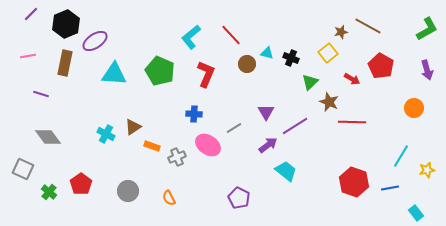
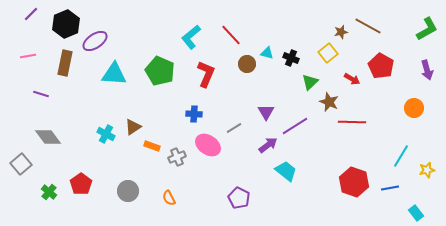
gray square at (23, 169): moved 2 px left, 5 px up; rotated 25 degrees clockwise
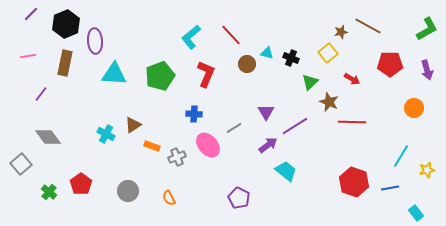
purple ellipse at (95, 41): rotated 60 degrees counterclockwise
red pentagon at (381, 66): moved 9 px right, 2 px up; rotated 30 degrees counterclockwise
green pentagon at (160, 71): moved 5 px down; rotated 28 degrees clockwise
purple line at (41, 94): rotated 70 degrees counterclockwise
brown triangle at (133, 127): moved 2 px up
pink ellipse at (208, 145): rotated 15 degrees clockwise
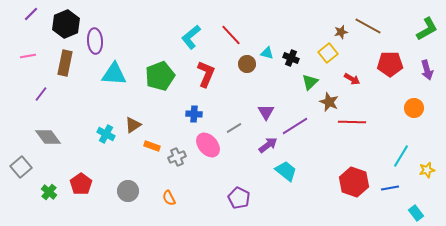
gray square at (21, 164): moved 3 px down
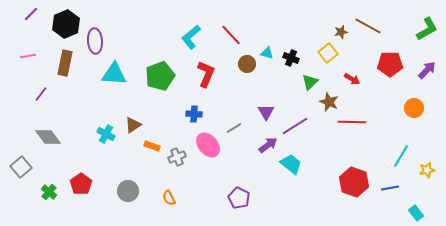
purple arrow at (427, 70): rotated 120 degrees counterclockwise
cyan trapezoid at (286, 171): moved 5 px right, 7 px up
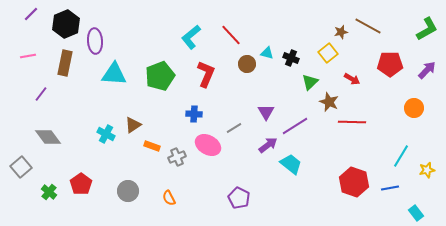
pink ellipse at (208, 145): rotated 20 degrees counterclockwise
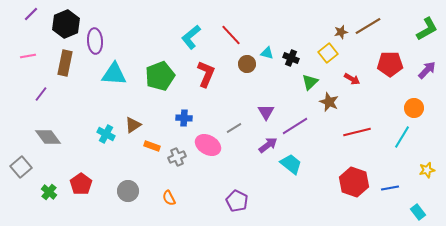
brown line at (368, 26): rotated 60 degrees counterclockwise
blue cross at (194, 114): moved 10 px left, 4 px down
red line at (352, 122): moved 5 px right, 10 px down; rotated 16 degrees counterclockwise
cyan line at (401, 156): moved 1 px right, 19 px up
purple pentagon at (239, 198): moved 2 px left, 3 px down
cyan rectangle at (416, 213): moved 2 px right, 1 px up
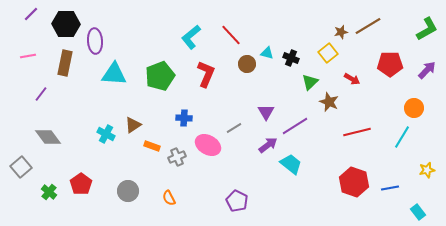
black hexagon at (66, 24): rotated 24 degrees clockwise
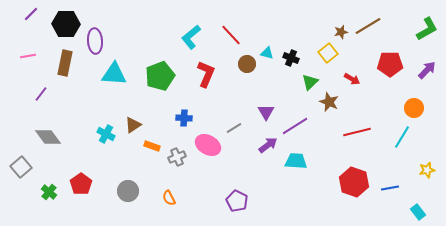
cyan trapezoid at (291, 164): moved 5 px right, 3 px up; rotated 35 degrees counterclockwise
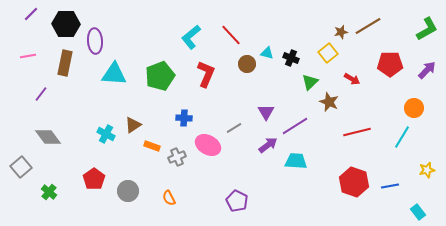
red pentagon at (81, 184): moved 13 px right, 5 px up
blue line at (390, 188): moved 2 px up
